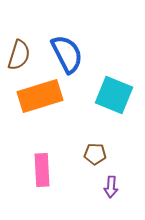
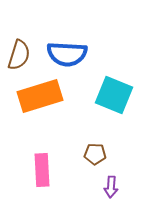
blue semicircle: rotated 120 degrees clockwise
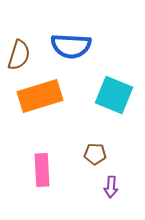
blue semicircle: moved 4 px right, 8 px up
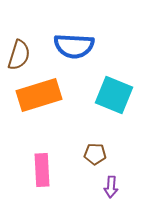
blue semicircle: moved 3 px right
orange rectangle: moved 1 px left, 1 px up
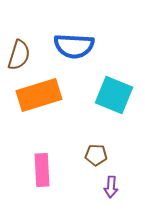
brown pentagon: moved 1 px right, 1 px down
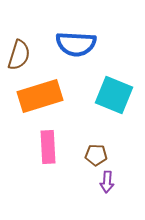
blue semicircle: moved 2 px right, 2 px up
orange rectangle: moved 1 px right, 1 px down
pink rectangle: moved 6 px right, 23 px up
purple arrow: moved 4 px left, 5 px up
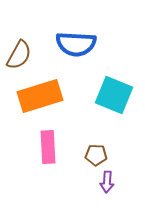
brown semicircle: rotated 12 degrees clockwise
